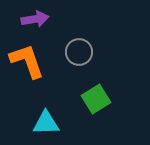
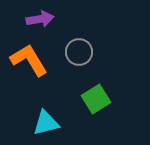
purple arrow: moved 5 px right
orange L-shape: moved 2 px right, 1 px up; rotated 12 degrees counterclockwise
cyan triangle: rotated 12 degrees counterclockwise
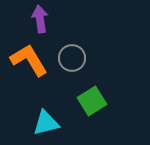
purple arrow: rotated 88 degrees counterclockwise
gray circle: moved 7 px left, 6 px down
green square: moved 4 px left, 2 px down
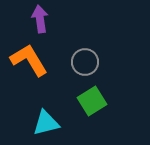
gray circle: moved 13 px right, 4 px down
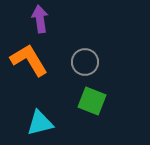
green square: rotated 36 degrees counterclockwise
cyan triangle: moved 6 px left
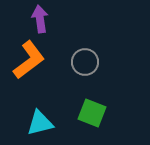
orange L-shape: rotated 84 degrees clockwise
green square: moved 12 px down
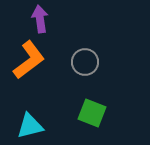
cyan triangle: moved 10 px left, 3 px down
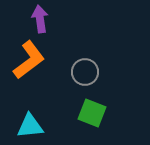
gray circle: moved 10 px down
cyan triangle: rotated 8 degrees clockwise
